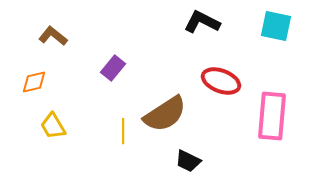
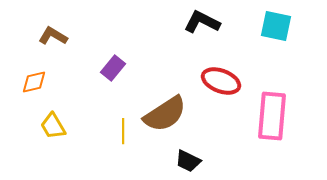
brown L-shape: rotated 8 degrees counterclockwise
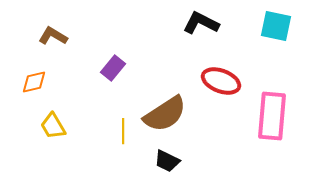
black L-shape: moved 1 px left, 1 px down
black trapezoid: moved 21 px left
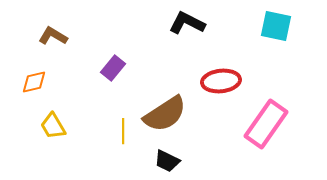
black L-shape: moved 14 px left
red ellipse: rotated 27 degrees counterclockwise
pink rectangle: moved 6 px left, 8 px down; rotated 30 degrees clockwise
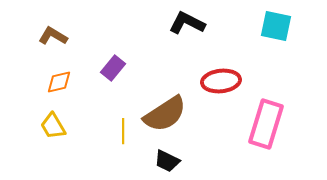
orange diamond: moved 25 px right
pink rectangle: rotated 18 degrees counterclockwise
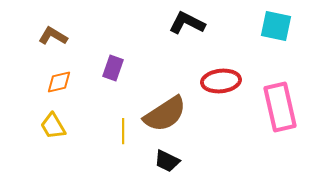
purple rectangle: rotated 20 degrees counterclockwise
pink rectangle: moved 14 px right, 17 px up; rotated 30 degrees counterclockwise
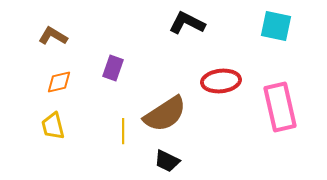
yellow trapezoid: rotated 16 degrees clockwise
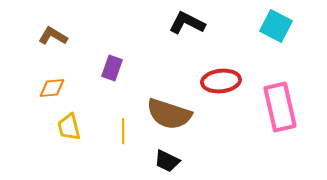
cyan square: rotated 16 degrees clockwise
purple rectangle: moved 1 px left
orange diamond: moved 7 px left, 6 px down; rotated 8 degrees clockwise
brown semicircle: moved 4 px right; rotated 51 degrees clockwise
yellow trapezoid: moved 16 px right, 1 px down
